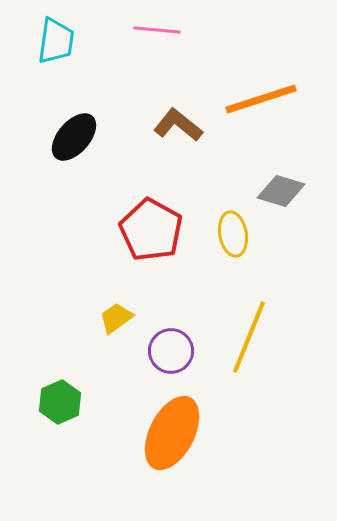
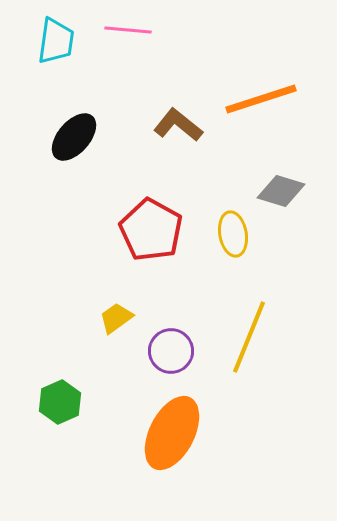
pink line: moved 29 px left
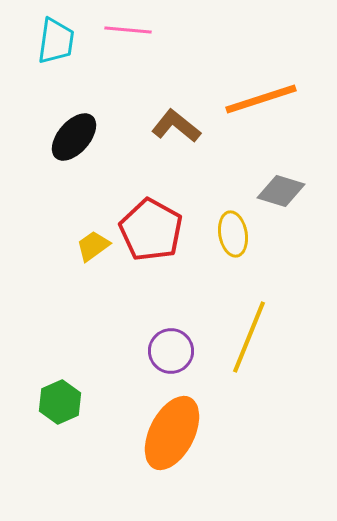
brown L-shape: moved 2 px left, 1 px down
yellow trapezoid: moved 23 px left, 72 px up
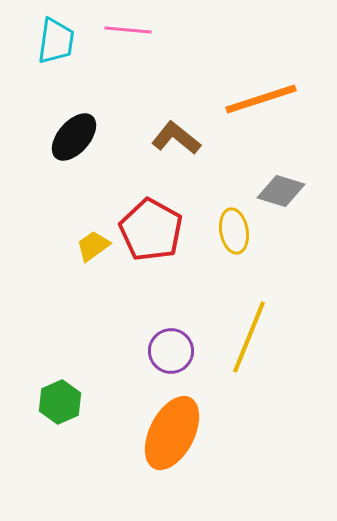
brown L-shape: moved 12 px down
yellow ellipse: moved 1 px right, 3 px up
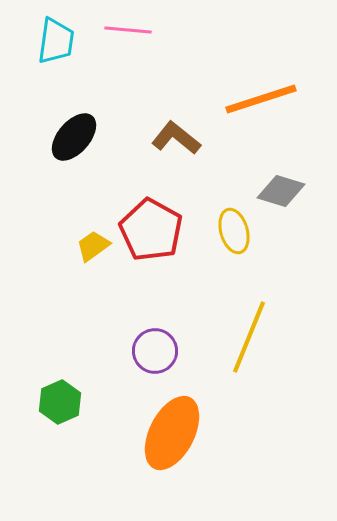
yellow ellipse: rotated 6 degrees counterclockwise
purple circle: moved 16 px left
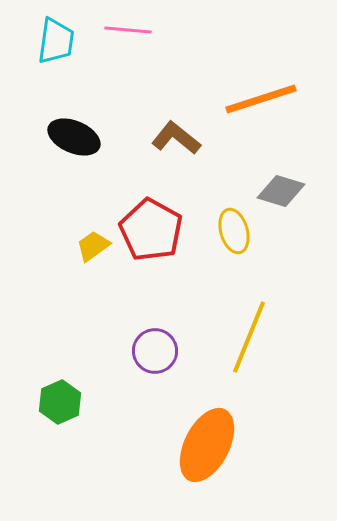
black ellipse: rotated 72 degrees clockwise
orange ellipse: moved 35 px right, 12 px down
